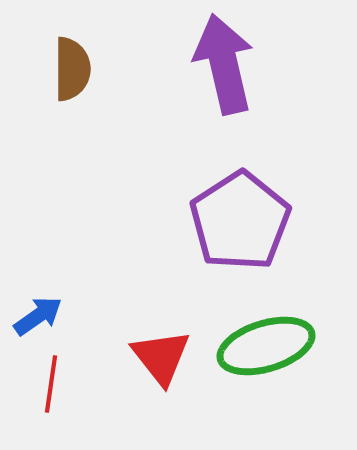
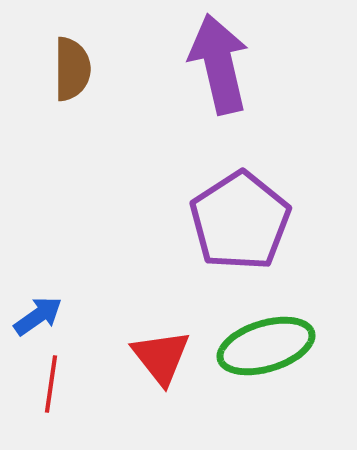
purple arrow: moved 5 px left
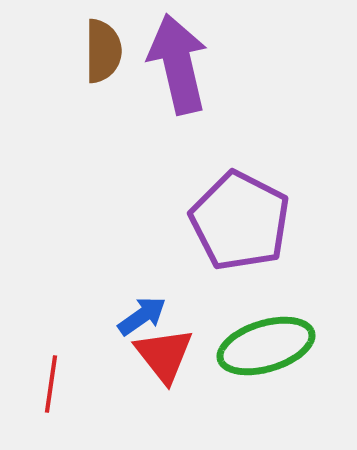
purple arrow: moved 41 px left
brown semicircle: moved 31 px right, 18 px up
purple pentagon: rotated 12 degrees counterclockwise
blue arrow: moved 104 px right
red triangle: moved 3 px right, 2 px up
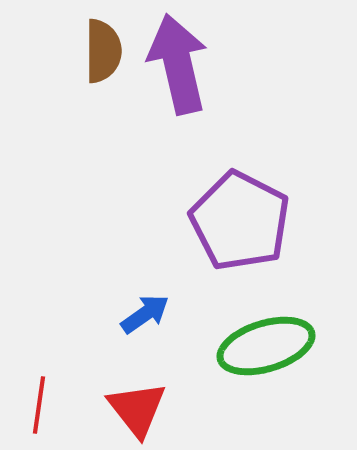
blue arrow: moved 3 px right, 2 px up
red triangle: moved 27 px left, 54 px down
red line: moved 12 px left, 21 px down
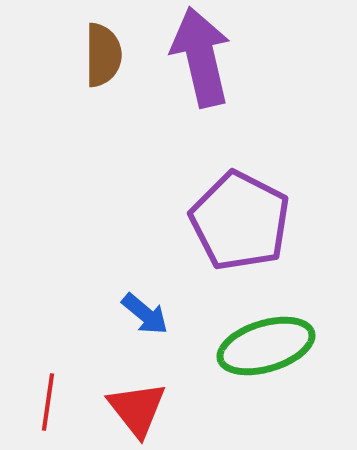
brown semicircle: moved 4 px down
purple arrow: moved 23 px right, 7 px up
blue arrow: rotated 75 degrees clockwise
red line: moved 9 px right, 3 px up
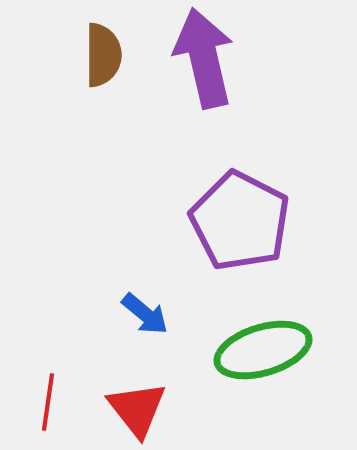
purple arrow: moved 3 px right, 1 px down
green ellipse: moved 3 px left, 4 px down
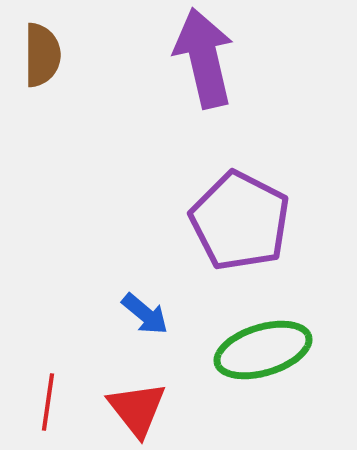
brown semicircle: moved 61 px left
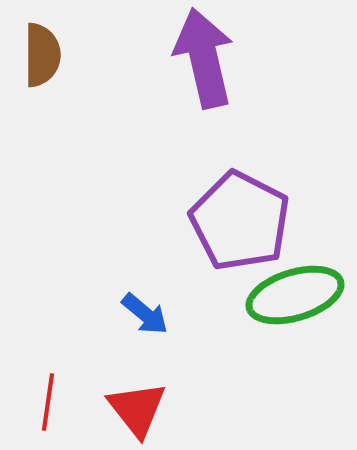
green ellipse: moved 32 px right, 55 px up
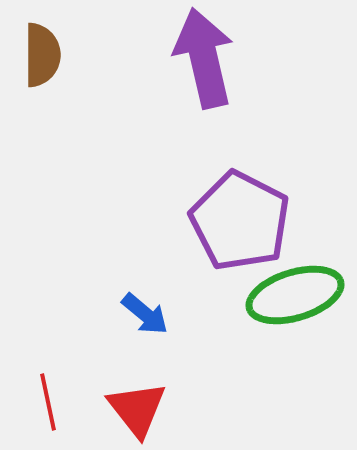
red line: rotated 20 degrees counterclockwise
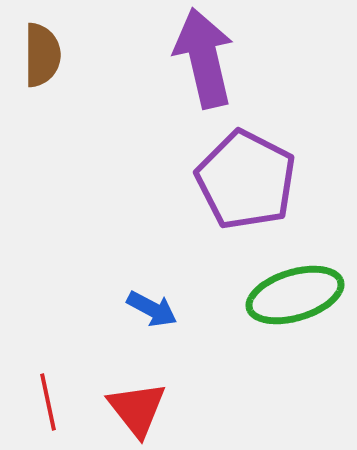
purple pentagon: moved 6 px right, 41 px up
blue arrow: moved 7 px right, 5 px up; rotated 12 degrees counterclockwise
